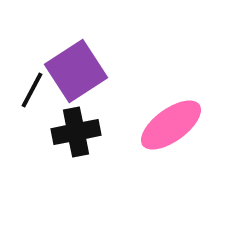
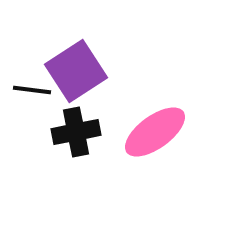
black line: rotated 69 degrees clockwise
pink ellipse: moved 16 px left, 7 px down
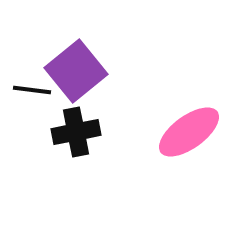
purple square: rotated 6 degrees counterclockwise
pink ellipse: moved 34 px right
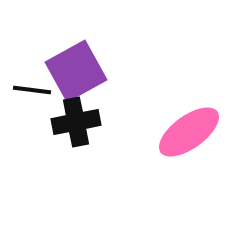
purple square: rotated 10 degrees clockwise
black cross: moved 10 px up
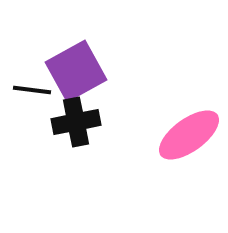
pink ellipse: moved 3 px down
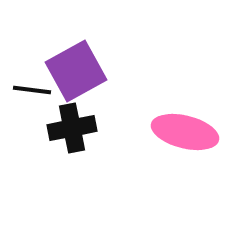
black cross: moved 4 px left, 6 px down
pink ellipse: moved 4 px left, 3 px up; rotated 50 degrees clockwise
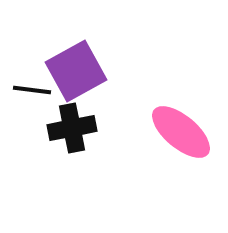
pink ellipse: moved 4 px left; rotated 26 degrees clockwise
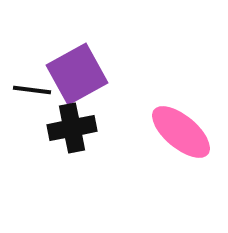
purple square: moved 1 px right, 3 px down
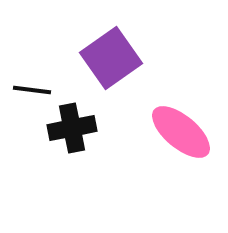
purple square: moved 34 px right, 16 px up; rotated 6 degrees counterclockwise
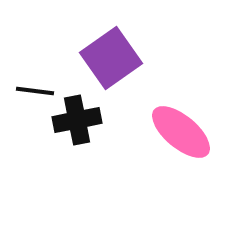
black line: moved 3 px right, 1 px down
black cross: moved 5 px right, 8 px up
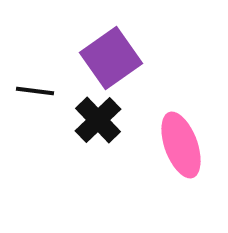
black cross: moved 21 px right; rotated 33 degrees counterclockwise
pink ellipse: moved 13 px down; rotated 30 degrees clockwise
